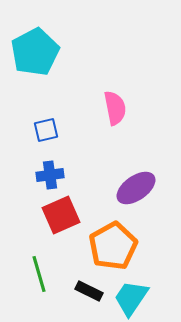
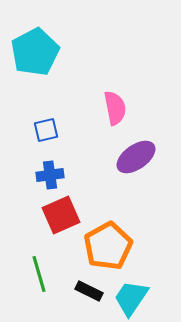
purple ellipse: moved 31 px up
orange pentagon: moved 5 px left
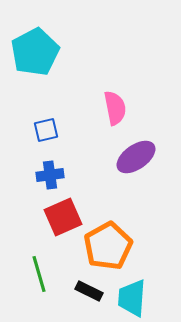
red square: moved 2 px right, 2 px down
cyan trapezoid: moved 1 px right; rotated 30 degrees counterclockwise
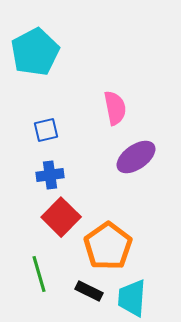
red square: moved 2 px left; rotated 21 degrees counterclockwise
orange pentagon: rotated 6 degrees counterclockwise
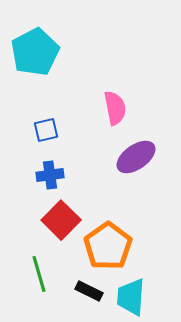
red square: moved 3 px down
cyan trapezoid: moved 1 px left, 1 px up
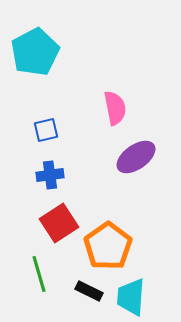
red square: moved 2 px left, 3 px down; rotated 12 degrees clockwise
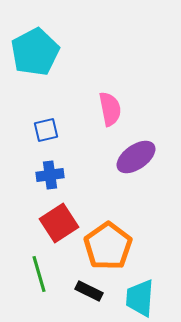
pink semicircle: moved 5 px left, 1 px down
cyan trapezoid: moved 9 px right, 1 px down
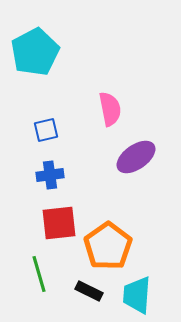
red square: rotated 27 degrees clockwise
cyan trapezoid: moved 3 px left, 3 px up
